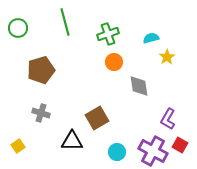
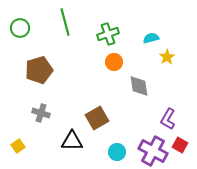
green circle: moved 2 px right
brown pentagon: moved 2 px left
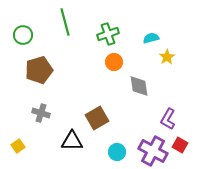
green circle: moved 3 px right, 7 px down
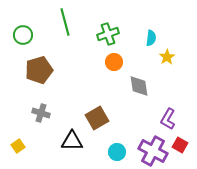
cyan semicircle: rotated 112 degrees clockwise
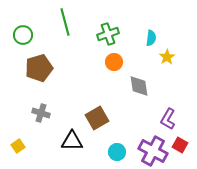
brown pentagon: moved 2 px up
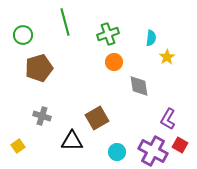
gray cross: moved 1 px right, 3 px down
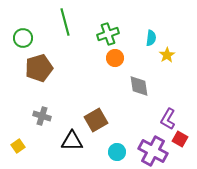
green circle: moved 3 px down
yellow star: moved 2 px up
orange circle: moved 1 px right, 4 px up
brown square: moved 1 px left, 2 px down
red square: moved 6 px up
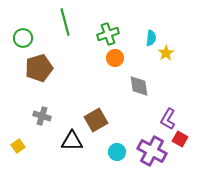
yellow star: moved 1 px left, 2 px up
purple cross: moved 1 px left
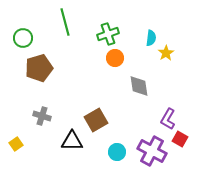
yellow square: moved 2 px left, 2 px up
